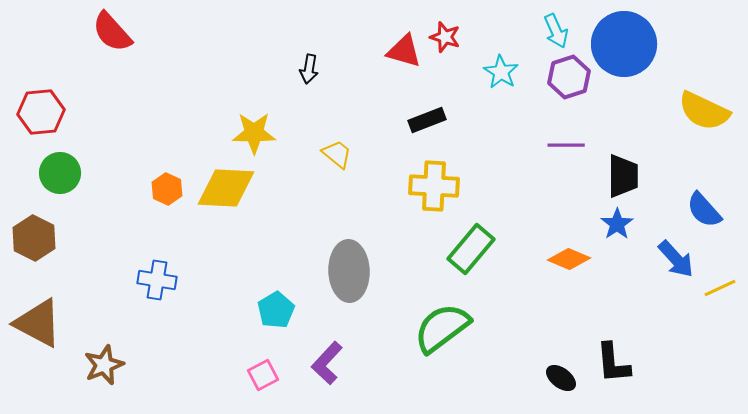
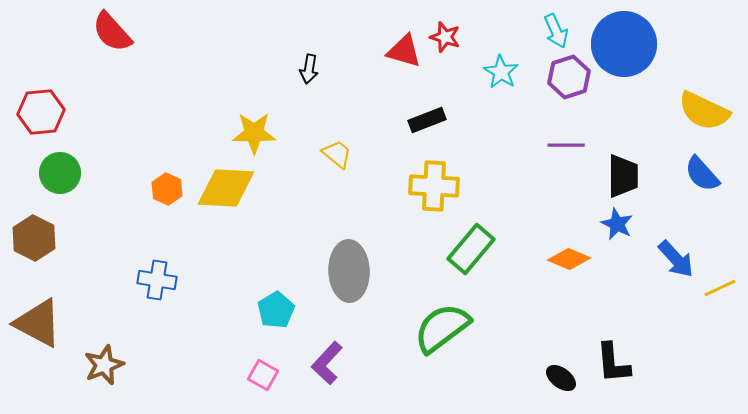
blue semicircle: moved 2 px left, 36 px up
blue star: rotated 12 degrees counterclockwise
pink square: rotated 32 degrees counterclockwise
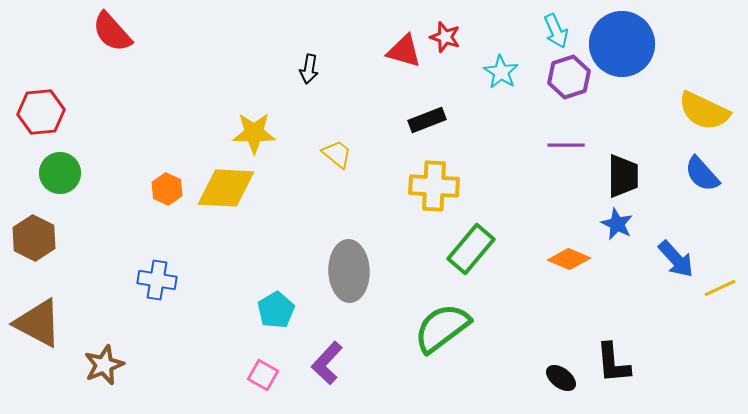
blue circle: moved 2 px left
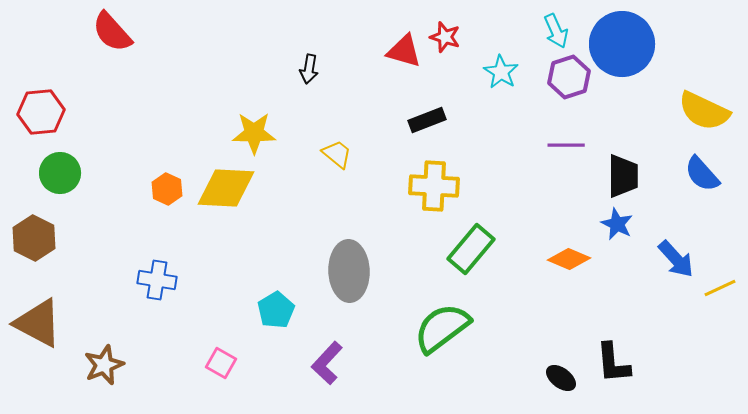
pink square: moved 42 px left, 12 px up
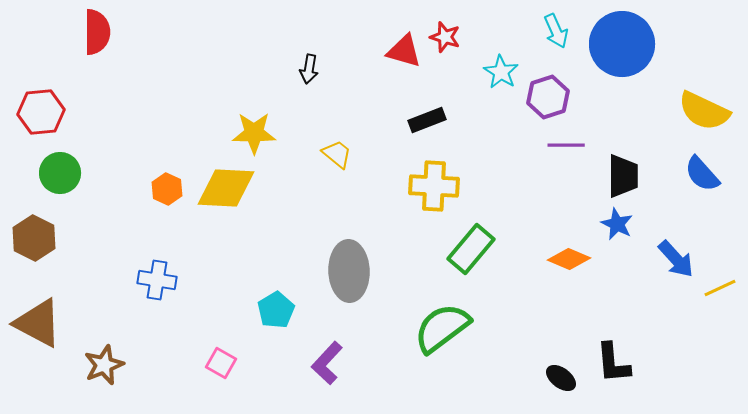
red semicircle: moved 15 px left; rotated 138 degrees counterclockwise
purple hexagon: moved 21 px left, 20 px down
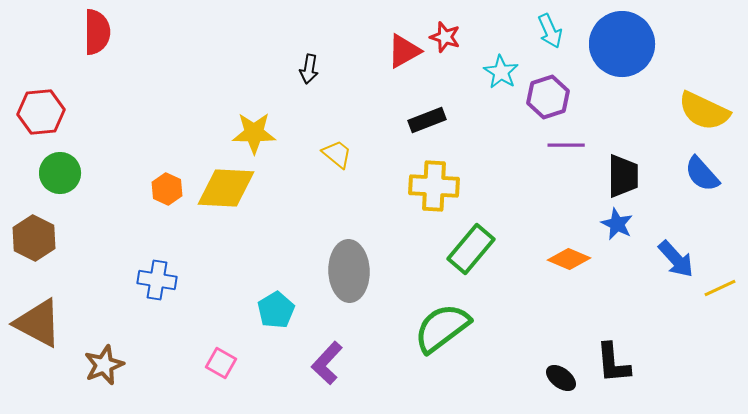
cyan arrow: moved 6 px left
red triangle: rotated 45 degrees counterclockwise
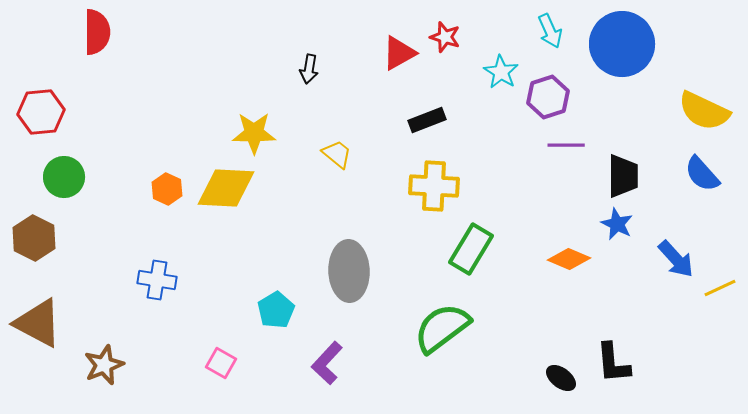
red triangle: moved 5 px left, 2 px down
green circle: moved 4 px right, 4 px down
green rectangle: rotated 9 degrees counterclockwise
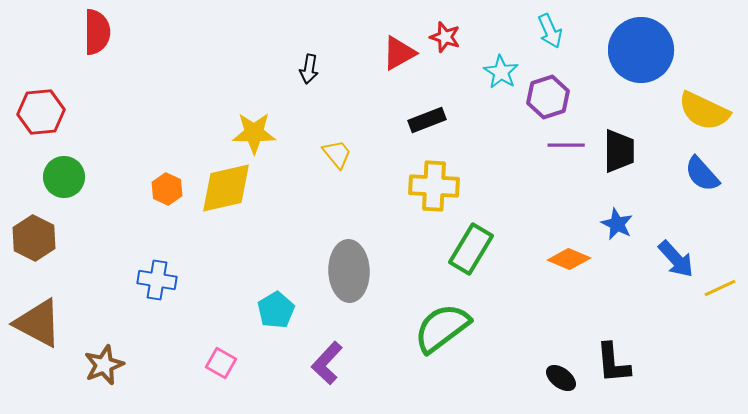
blue circle: moved 19 px right, 6 px down
yellow trapezoid: rotated 12 degrees clockwise
black trapezoid: moved 4 px left, 25 px up
yellow diamond: rotated 16 degrees counterclockwise
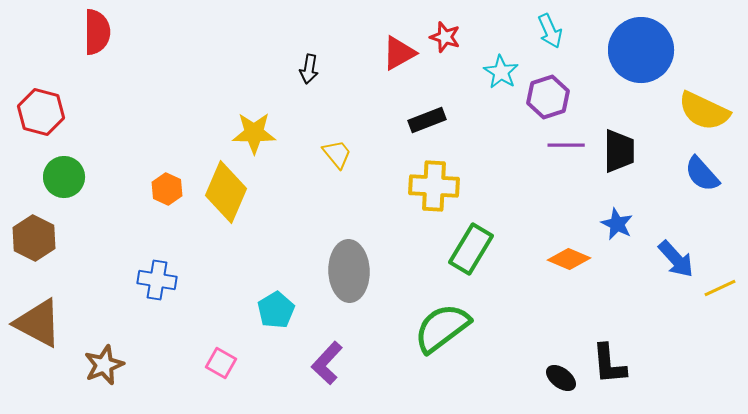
red hexagon: rotated 21 degrees clockwise
yellow diamond: moved 4 px down; rotated 54 degrees counterclockwise
black L-shape: moved 4 px left, 1 px down
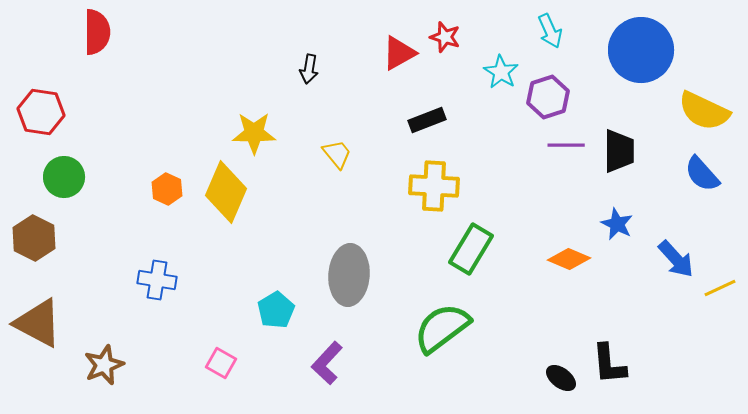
red hexagon: rotated 6 degrees counterclockwise
gray ellipse: moved 4 px down; rotated 6 degrees clockwise
